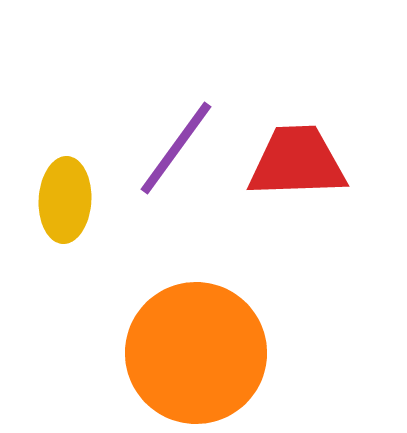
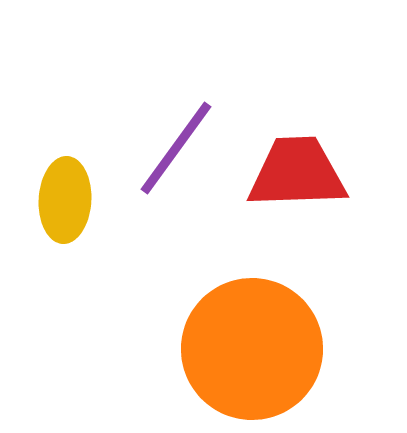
red trapezoid: moved 11 px down
orange circle: moved 56 px right, 4 px up
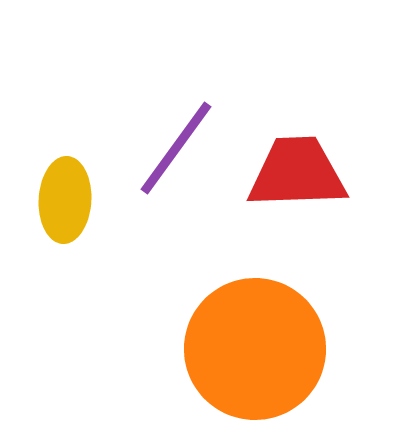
orange circle: moved 3 px right
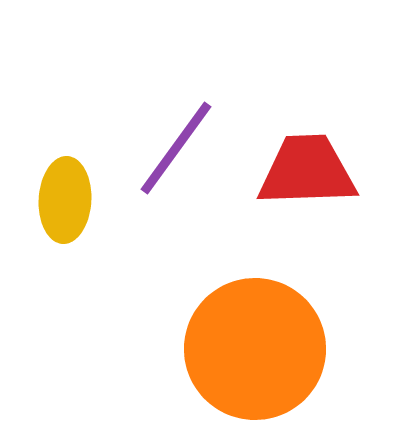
red trapezoid: moved 10 px right, 2 px up
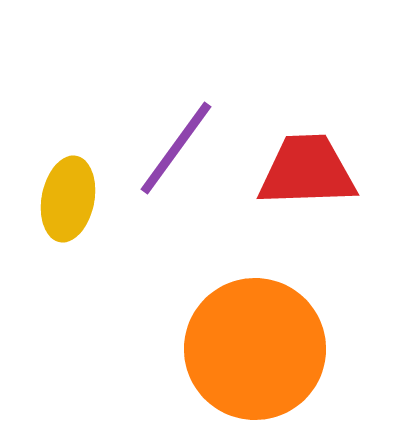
yellow ellipse: moved 3 px right, 1 px up; rotated 8 degrees clockwise
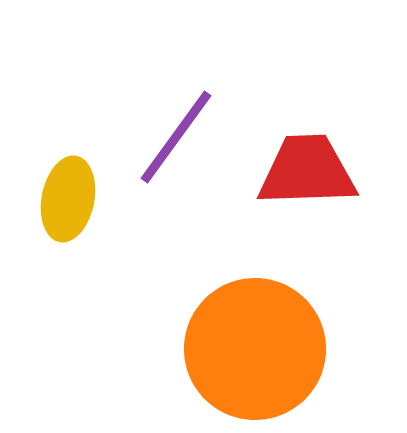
purple line: moved 11 px up
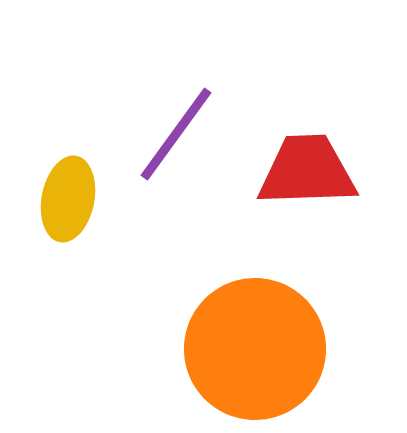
purple line: moved 3 px up
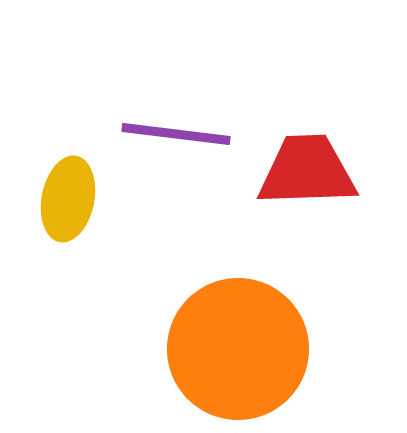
purple line: rotated 61 degrees clockwise
orange circle: moved 17 px left
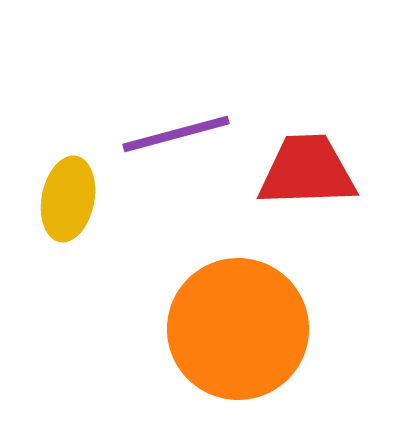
purple line: rotated 22 degrees counterclockwise
orange circle: moved 20 px up
